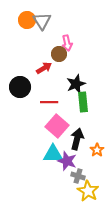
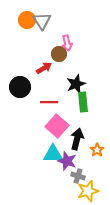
yellow star: rotated 25 degrees clockwise
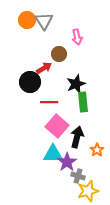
gray triangle: moved 2 px right
pink arrow: moved 10 px right, 6 px up
black circle: moved 10 px right, 5 px up
black arrow: moved 2 px up
purple star: moved 1 px down; rotated 18 degrees clockwise
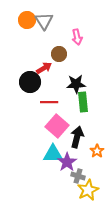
black star: rotated 18 degrees clockwise
orange star: moved 1 px down
yellow star: moved 1 px up; rotated 10 degrees counterclockwise
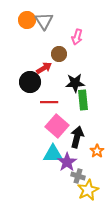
pink arrow: rotated 28 degrees clockwise
black star: moved 1 px left, 1 px up
green rectangle: moved 2 px up
